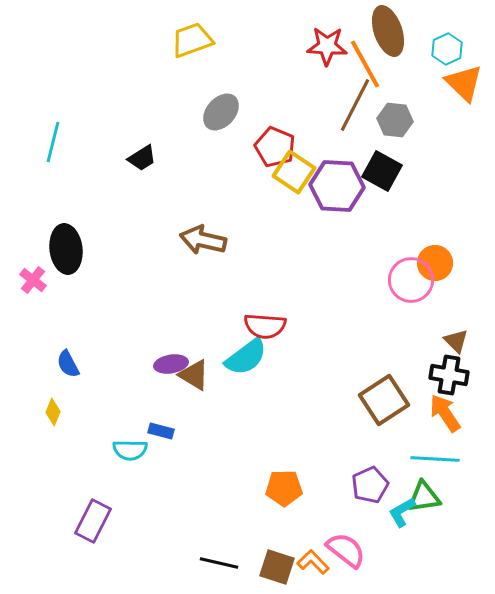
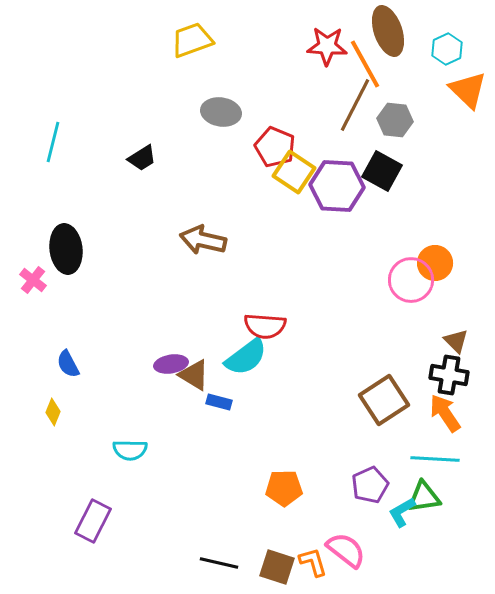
orange triangle at (464, 83): moved 4 px right, 7 px down
gray ellipse at (221, 112): rotated 57 degrees clockwise
blue rectangle at (161, 431): moved 58 px right, 29 px up
orange L-shape at (313, 562): rotated 28 degrees clockwise
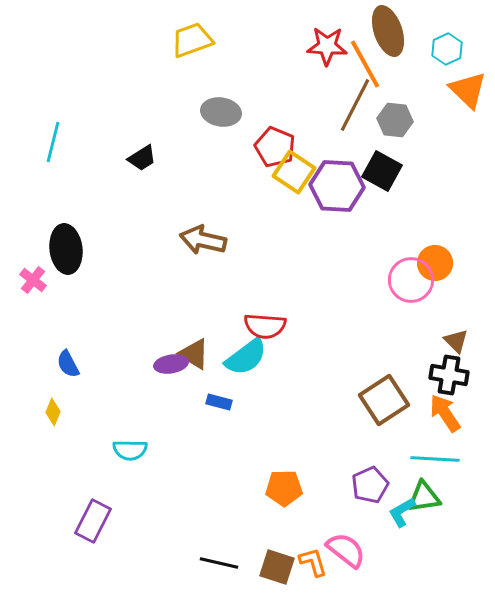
brown triangle at (194, 375): moved 21 px up
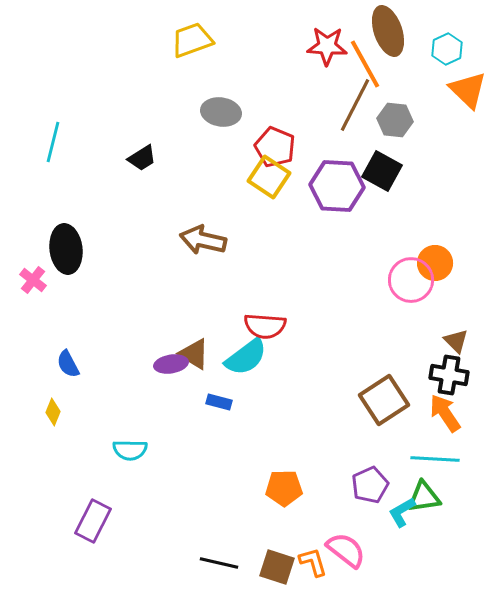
yellow square at (294, 172): moved 25 px left, 5 px down
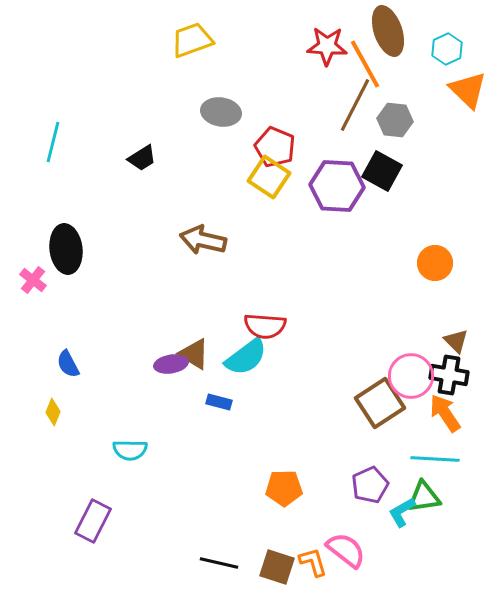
pink circle at (411, 280): moved 96 px down
brown square at (384, 400): moved 4 px left, 3 px down
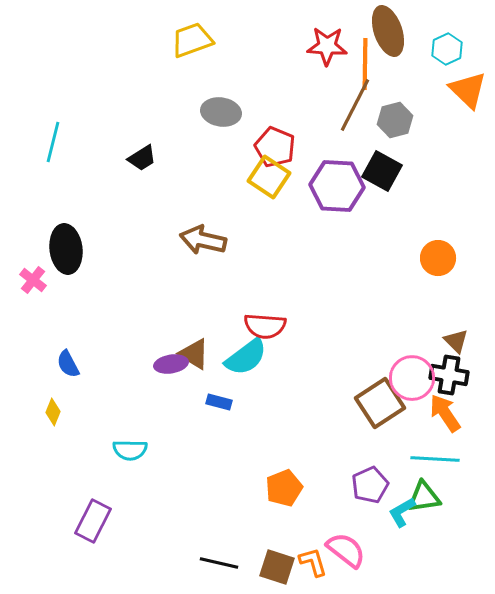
orange line at (365, 64): rotated 30 degrees clockwise
gray hexagon at (395, 120): rotated 20 degrees counterclockwise
orange circle at (435, 263): moved 3 px right, 5 px up
pink circle at (411, 376): moved 1 px right, 2 px down
orange pentagon at (284, 488): rotated 21 degrees counterclockwise
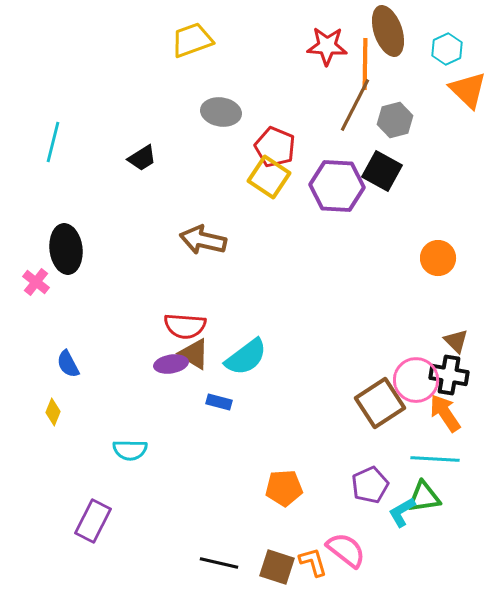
pink cross at (33, 280): moved 3 px right, 2 px down
red semicircle at (265, 326): moved 80 px left
pink circle at (412, 378): moved 4 px right, 2 px down
orange pentagon at (284, 488): rotated 18 degrees clockwise
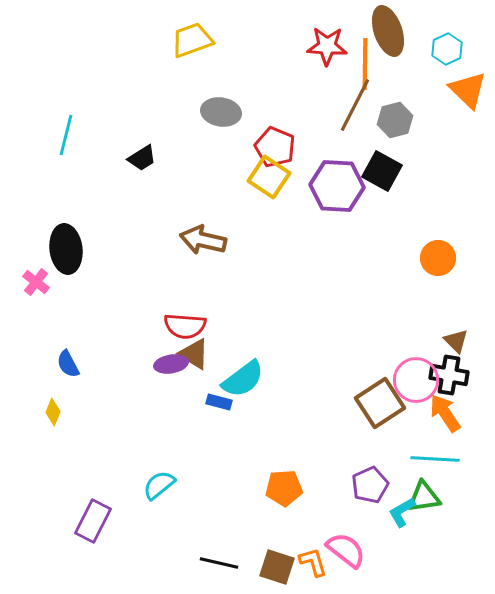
cyan line at (53, 142): moved 13 px right, 7 px up
cyan semicircle at (246, 357): moved 3 px left, 22 px down
cyan semicircle at (130, 450): moved 29 px right, 35 px down; rotated 140 degrees clockwise
